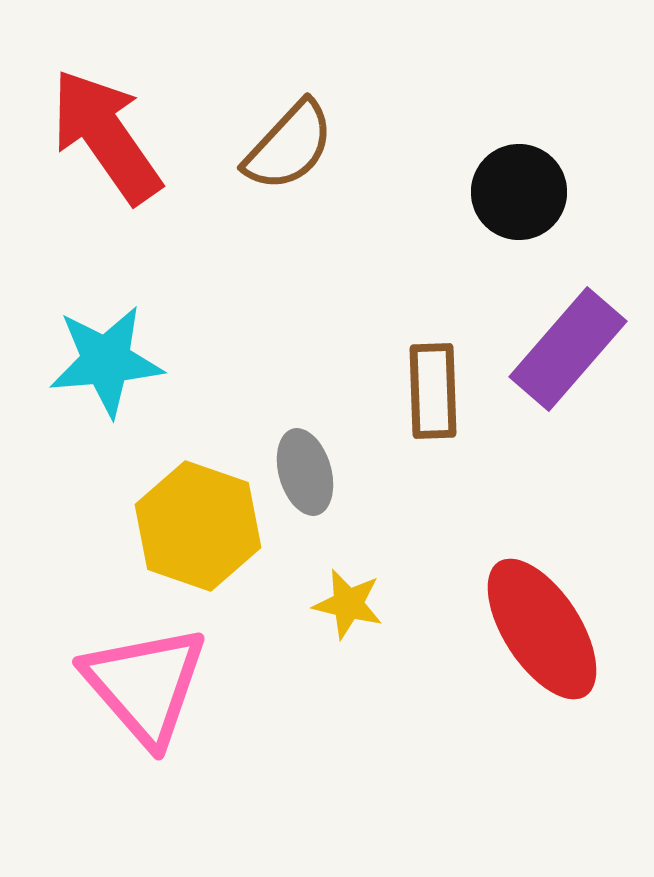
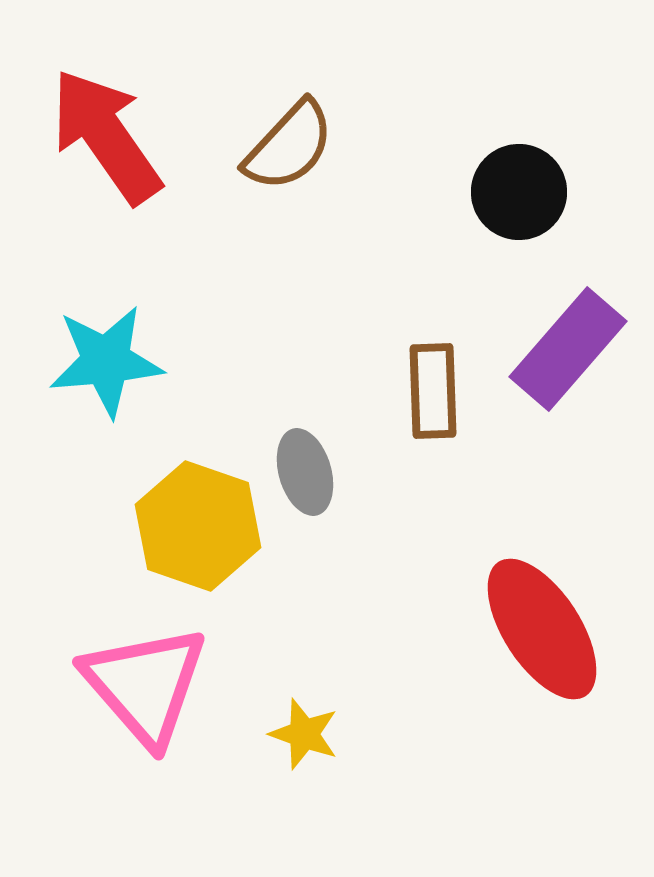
yellow star: moved 44 px left, 130 px down; rotated 6 degrees clockwise
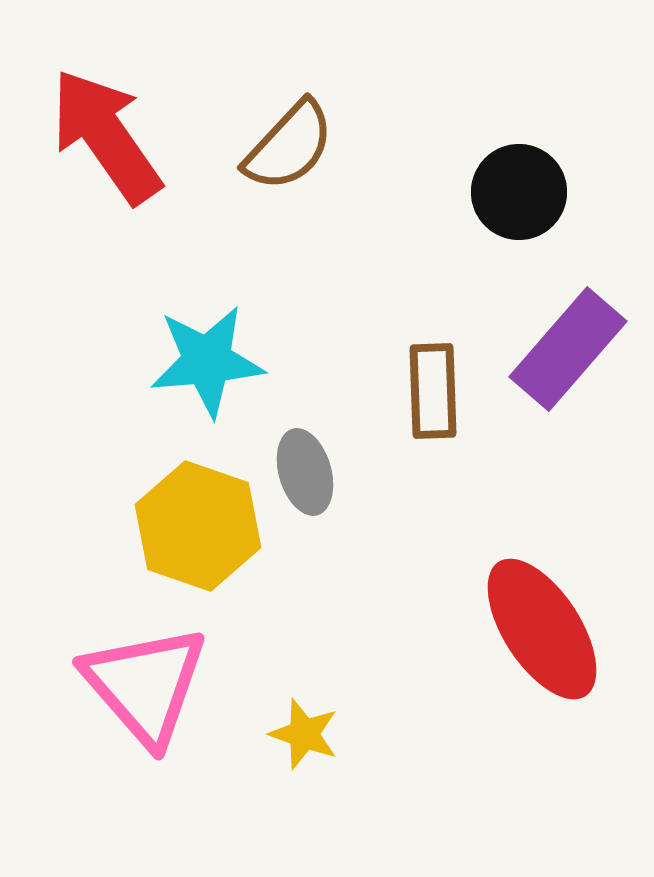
cyan star: moved 101 px right
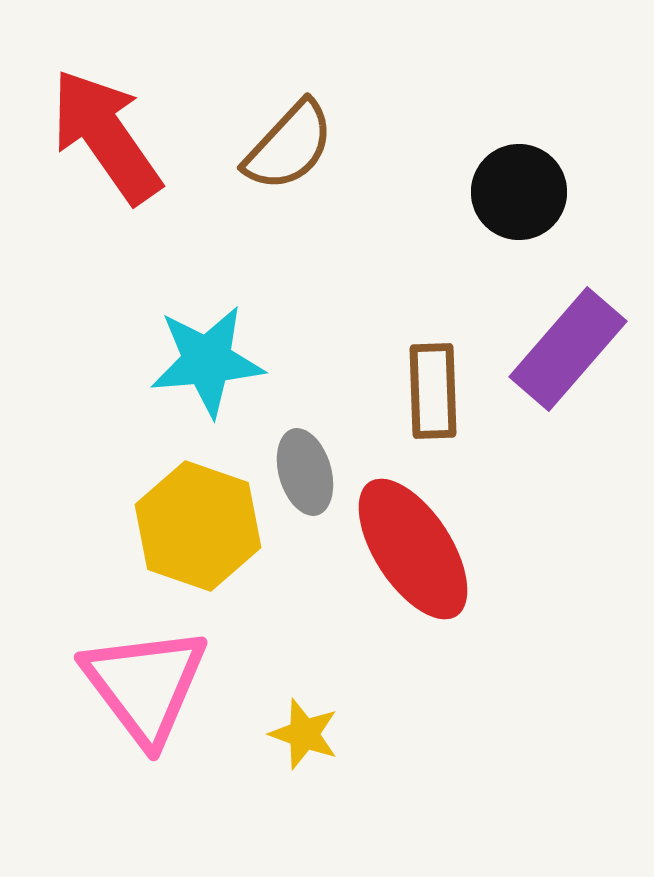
red ellipse: moved 129 px left, 80 px up
pink triangle: rotated 4 degrees clockwise
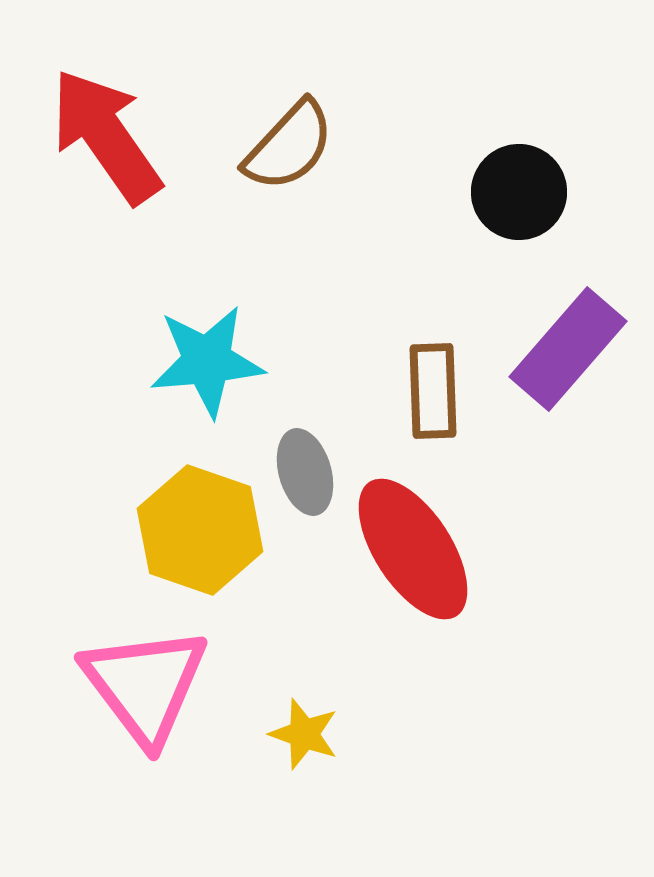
yellow hexagon: moved 2 px right, 4 px down
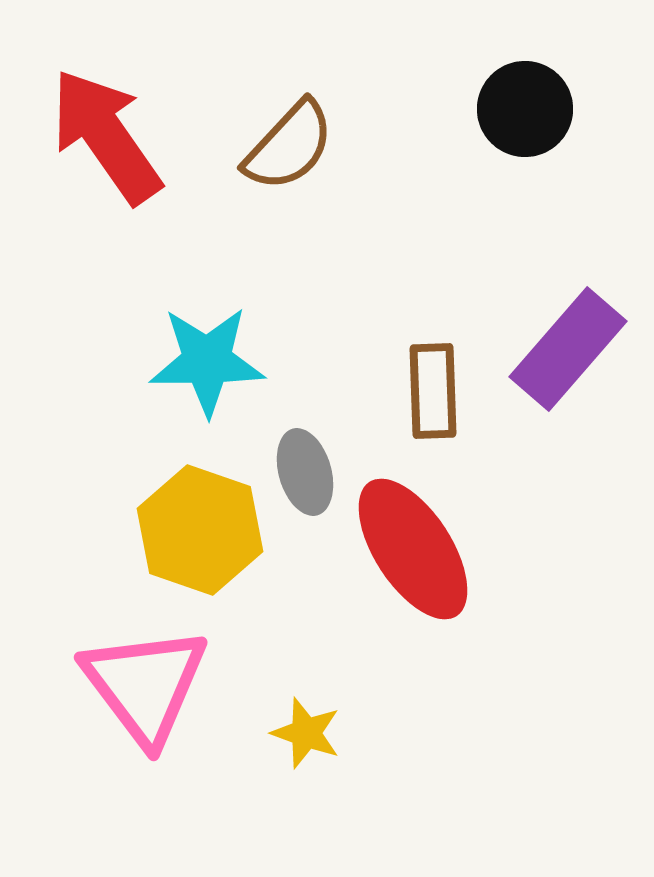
black circle: moved 6 px right, 83 px up
cyan star: rotated 5 degrees clockwise
yellow star: moved 2 px right, 1 px up
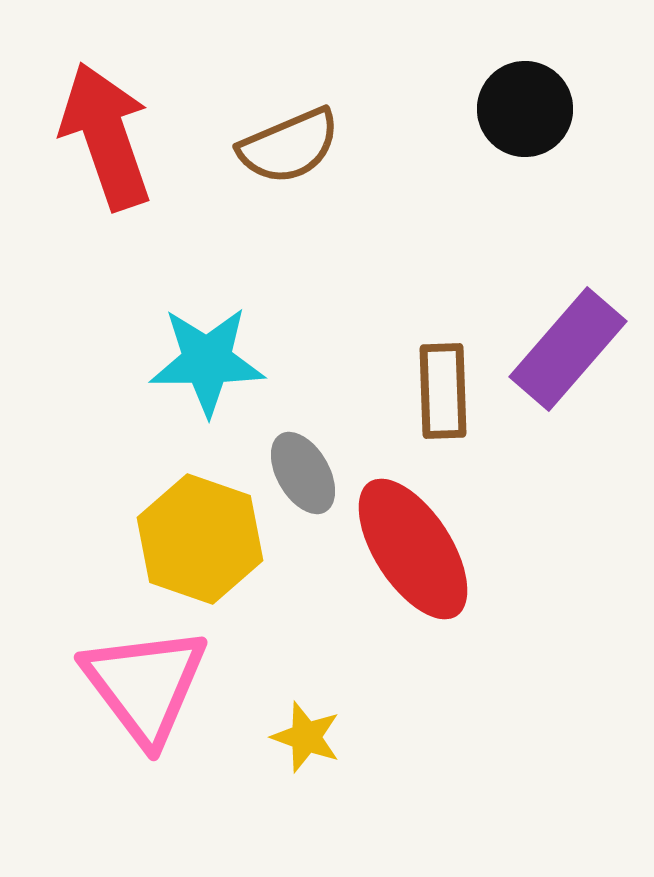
red arrow: rotated 16 degrees clockwise
brown semicircle: rotated 24 degrees clockwise
brown rectangle: moved 10 px right
gray ellipse: moved 2 px left, 1 px down; rotated 14 degrees counterclockwise
yellow hexagon: moved 9 px down
yellow star: moved 4 px down
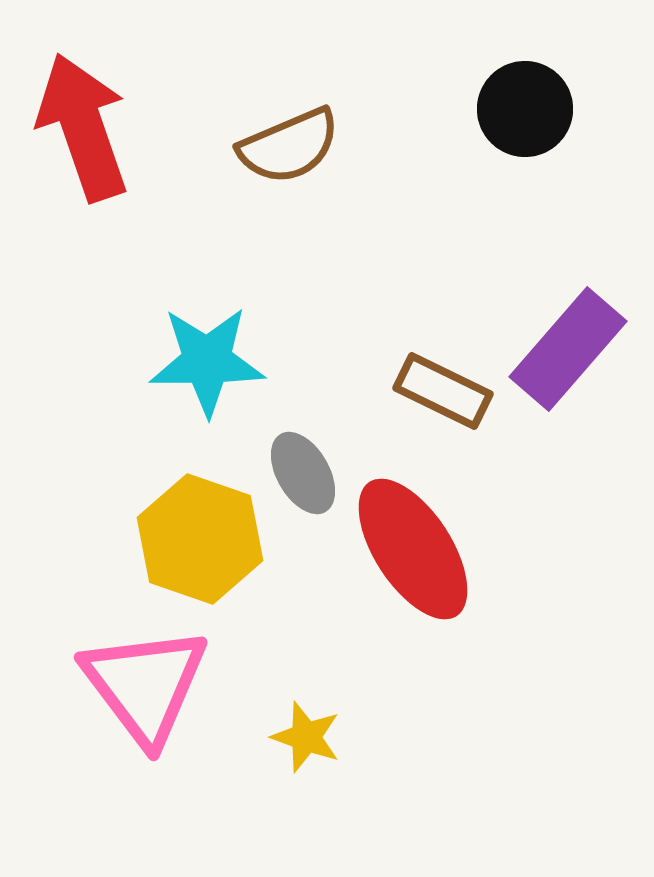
red arrow: moved 23 px left, 9 px up
brown rectangle: rotated 62 degrees counterclockwise
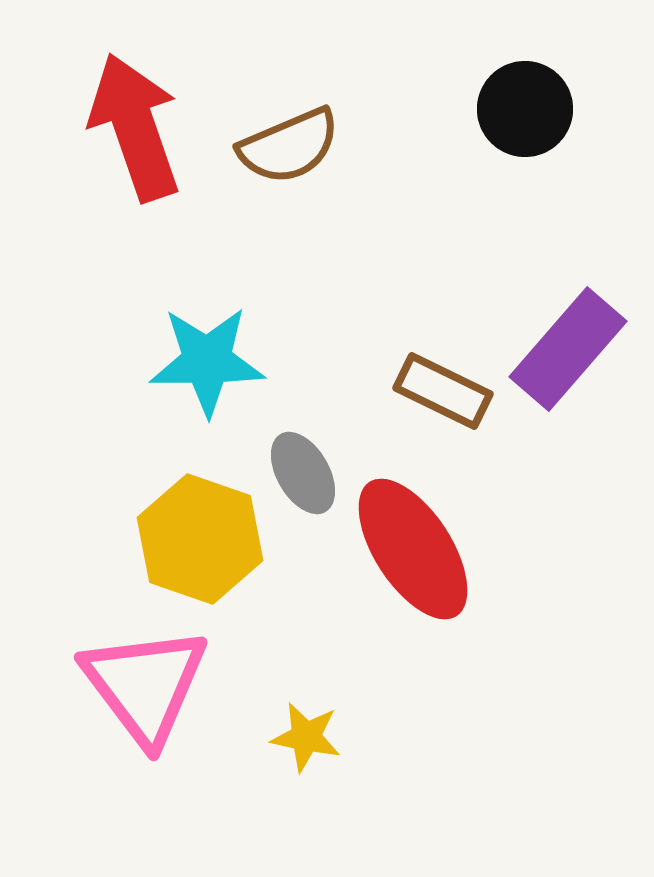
red arrow: moved 52 px right
yellow star: rotated 8 degrees counterclockwise
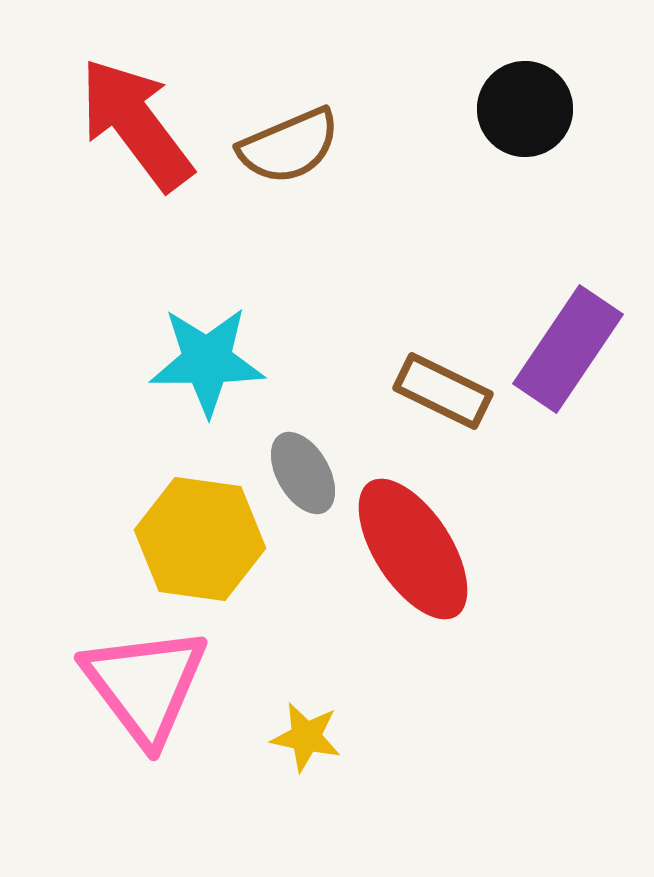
red arrow: moved 1 px right, 3 px up; rotated 18 degrees counterclockwise
purple rectangle: rotated 7 degrees counterclockwise
yellow hexagon: rotated 11 degrees counterclockwise
